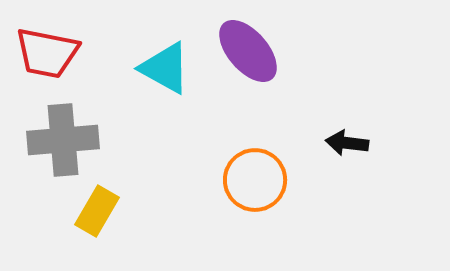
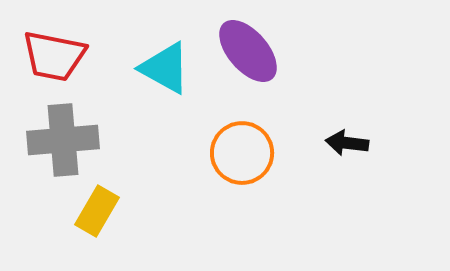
red trapezoid: moved 7 px right, 3 px down
orange circle: moved 13 px left, 27 px up
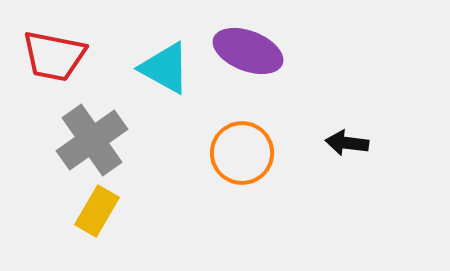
purple ellipse: rotated 28 degrees counterclockwise
gray cross: moved 29 px right; rotated 30 degrees counterclockwise
